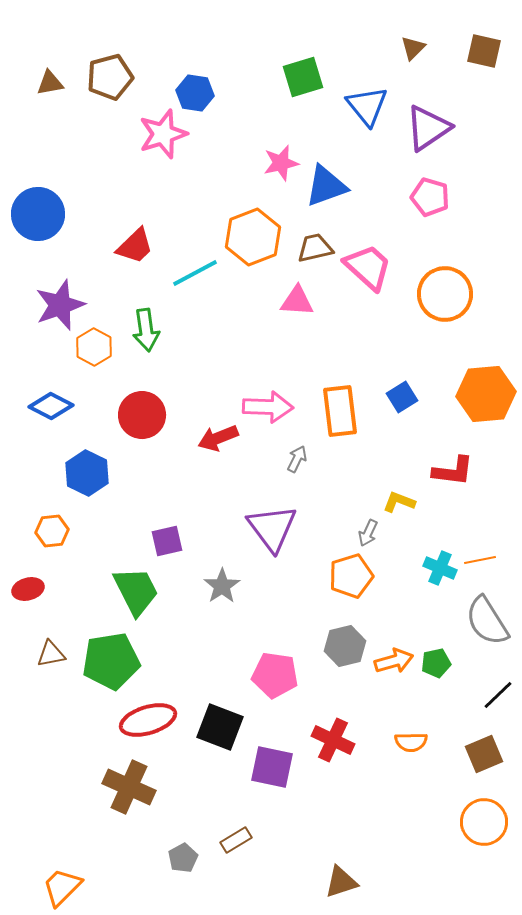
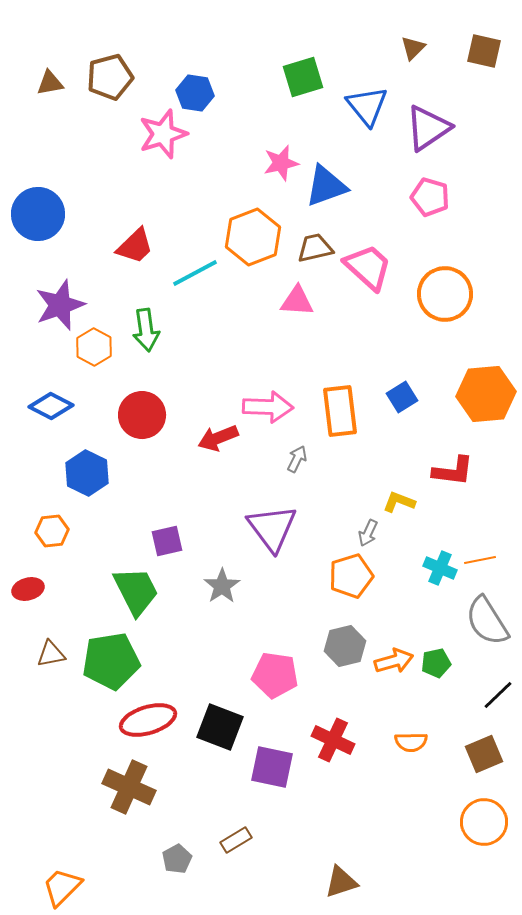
gray pentagon at (183, 858): moved 6 px left, 1 px down
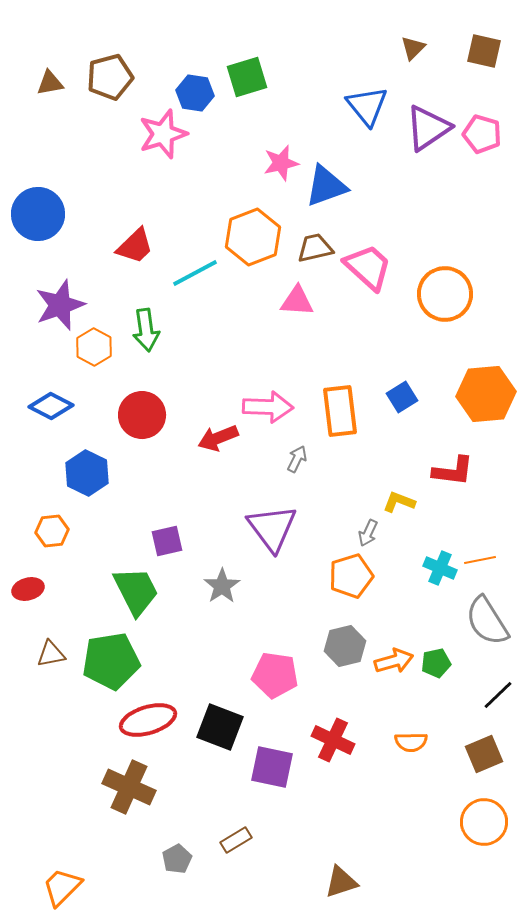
green square at (303, 77): moved 56 px left
pink pentagon at (430, 197): moved 52 px right, 63 px up
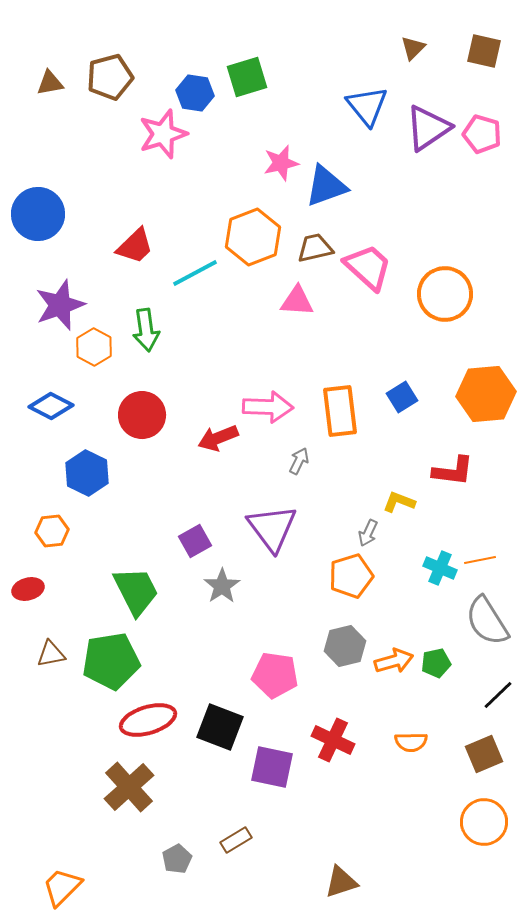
gray arrow at (297, 459): moved 2 px right, 2 px down
purple square at (167, 541): moved 28 px right; rotated 16 degrees counterclockwise
brown cross at (129, 787): rotated 24 degrees clockwise
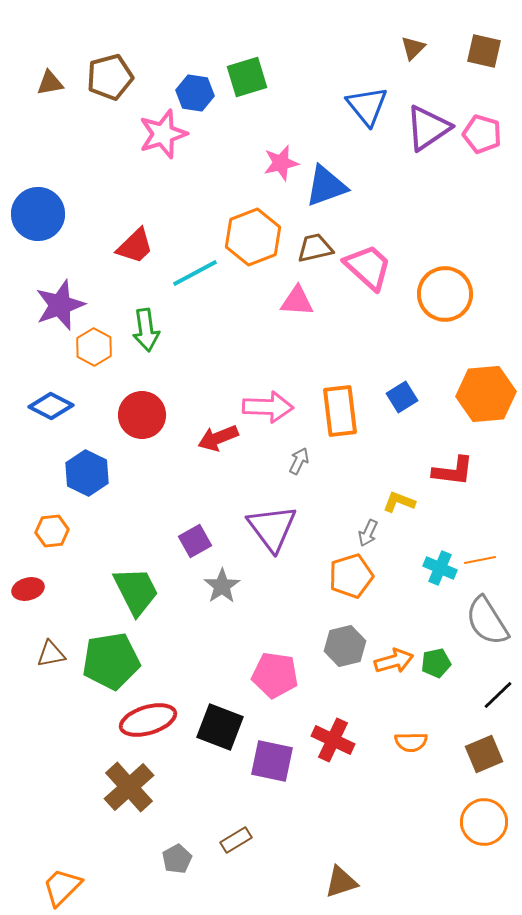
purple square at (272, 767): moved 6 px up
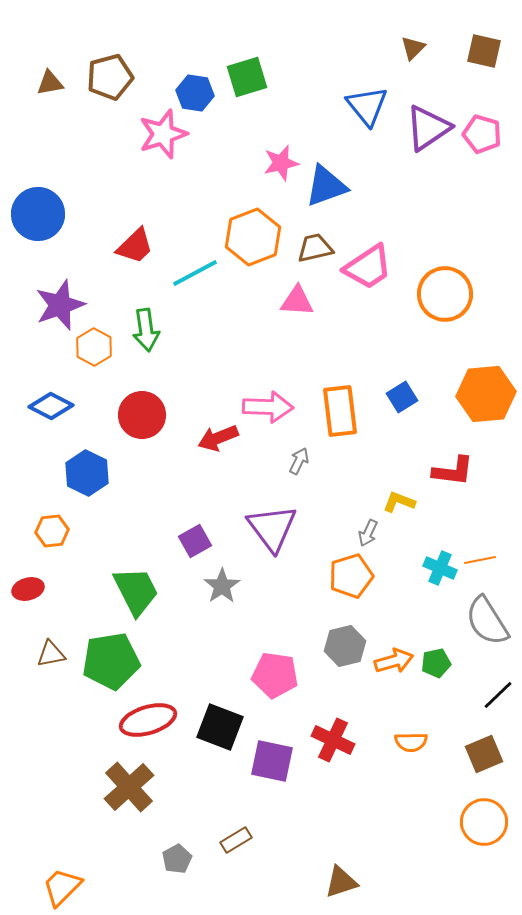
pink trapezoid at (368, 267): rotated 104 degrees clockwise
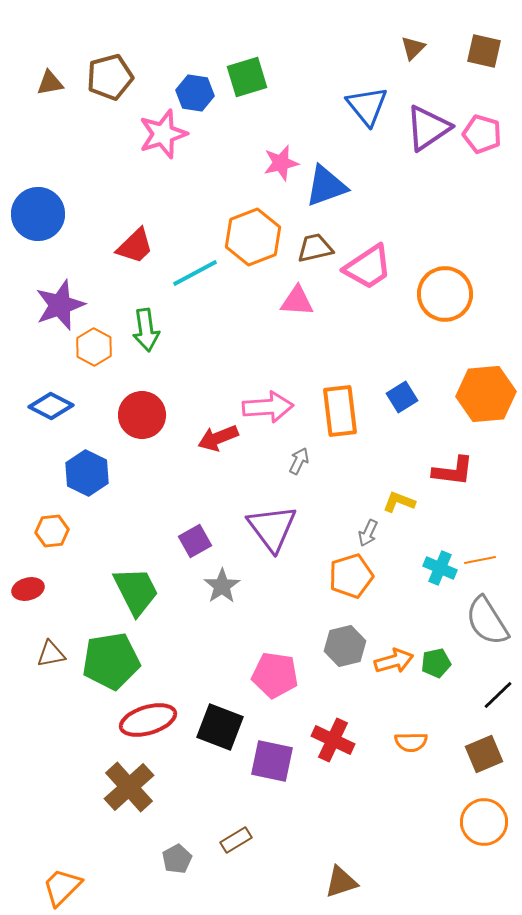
pink arrow at (268, 407): rotated 6 degrees counterclockwise
